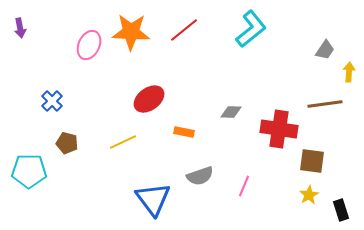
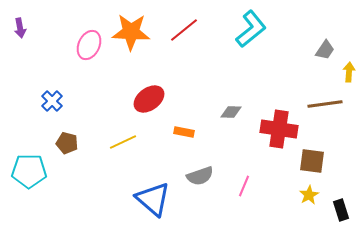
blue triangle: rotated 12 degrees counterclockwise
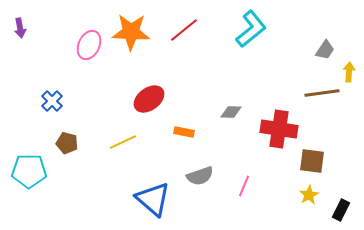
brown line: moved 3 px left, 11 px up
black rectangle: rotated 45 degrees clockwise
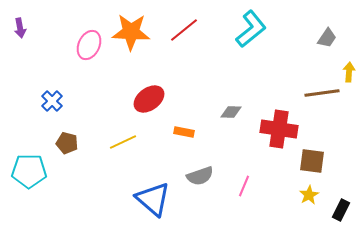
gray trapezoid: moved 2 px right, 12 px up
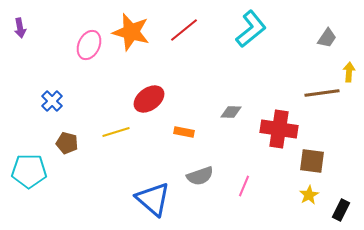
orange star: rotated 12 degrees clockwise
yellow line: moved 7 px left, 10 px up; rotated 8 degrees clockwise
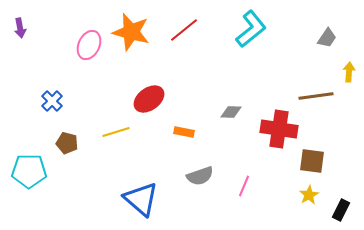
brown line: moved 6 px left, 3 px down
blue triangle: moved 12 px left
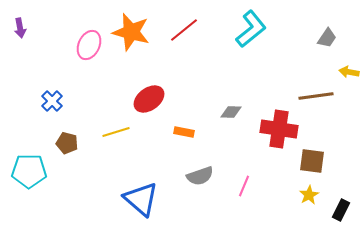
yellow arrow: rotated 84 degrees counterclockwise
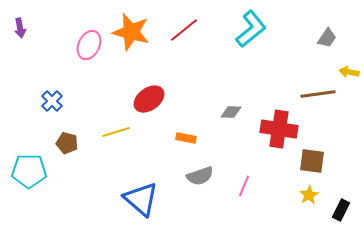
brown line: moved 2 px right, 2 px up
orange rectangle: moved 2 px right, 6 px down
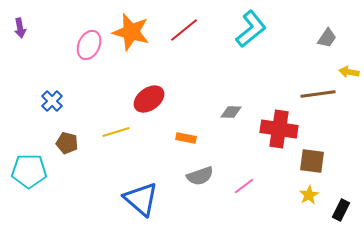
pink line: rotated 30 degrees clockwise
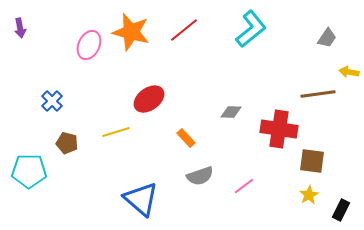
orange rectangle: rotated 36 degrees clockwise
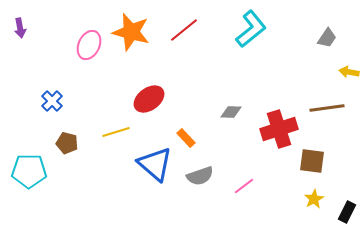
brown line: moved 9 px right, 14 px down
red cross: rotated 27 degrees counterclockwise
yellow star: moved 5 px right, 4 px down
blue triangle: moved 14 px right, 35 px up
black rectangle: moved 6 px right, 2 px down
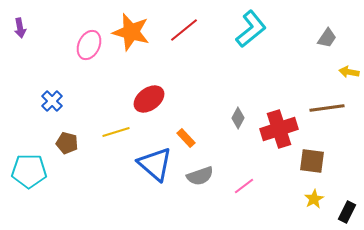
gray diamond: moved 7 px right, 6 px down; rotated 65 degrees counterclockwise
